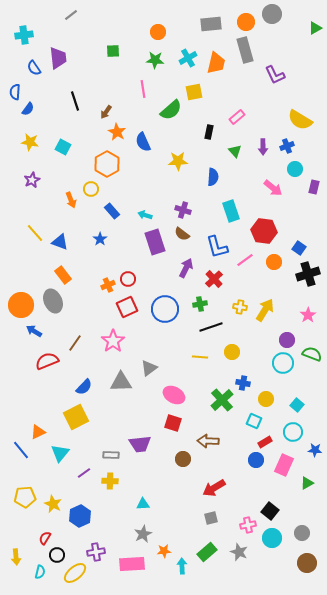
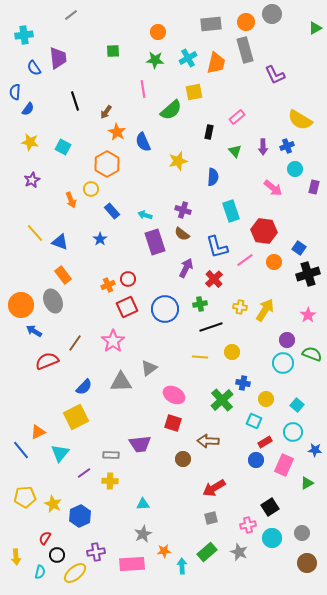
yellow star at (178, 161): rotated 12 degrees counterclockwise
black square at (270, 511): moved 4 px up; rotated 18 degrees clockwise
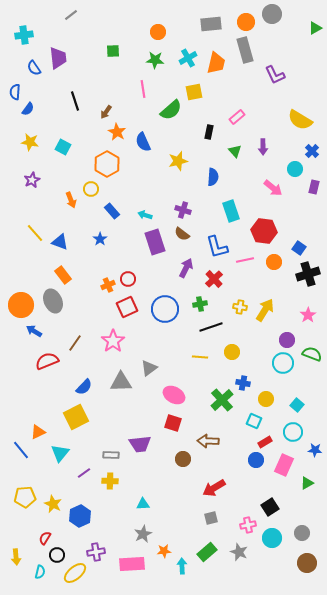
blue cross at (287, 146): moved 25 px right, 5 px down; rotated 24 degrees counterclockwise
pink line at (245, 260): rotated 24 degrees clockwise
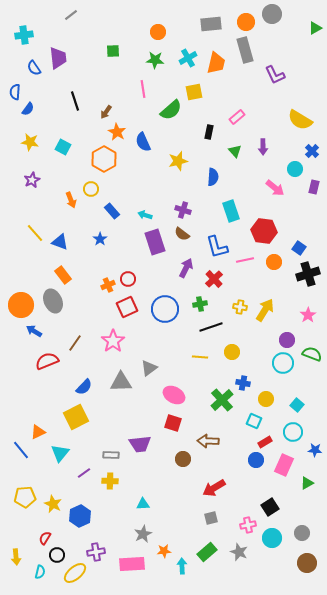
orange hexagon at (107, 164): moved 3 px left, 5 px up
pink arrow at (273, 188): moved 2 px right
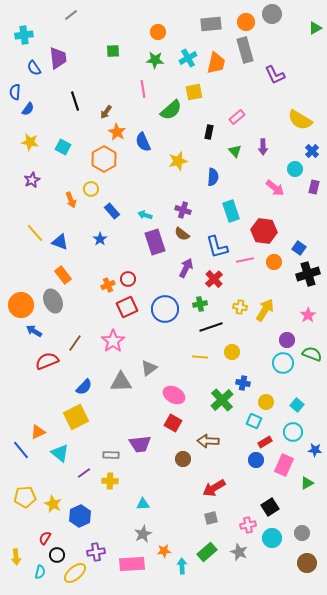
yellow circle at (266, 399): moved 3 px down
red square at (173, 423): rotated 12 degrees clockwise
cyan triangle at (60, 453): rotated 30 degrees counterclockwise
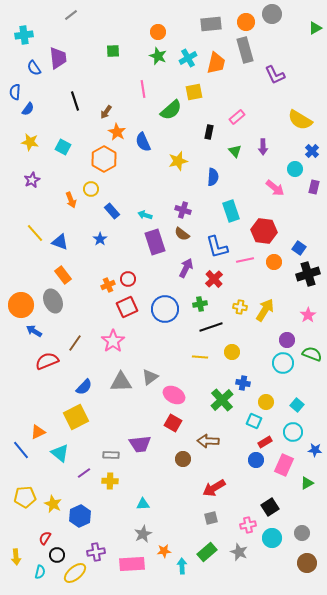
green star at (155, 60): moved 3 px right, 4 px up; rotated 18 degrees clockwise
gray triangle at (149, 368): moved 1 px right, 9 px down
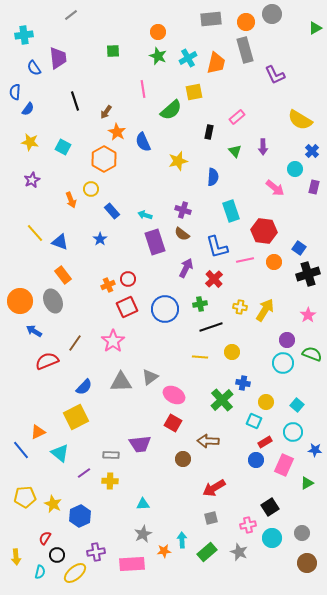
gray rectangle at (211, 24): moved 5 px up
orange circle at (21, 305): moved 1 px left, 4 px up
cyan arrow at (182, 566): moved 26 px up
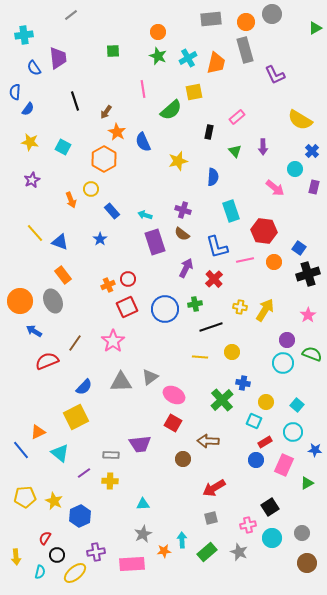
green cross at (200, 304): moved 5 px left
yellow star at (53, 504): moved 1 px right, 3 px up
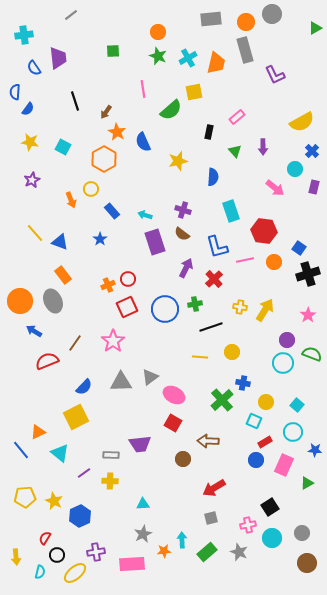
yellow semicircle at (300, 120): moved 2 px right, 2 px down; rotated 60 degrees counterclockwise
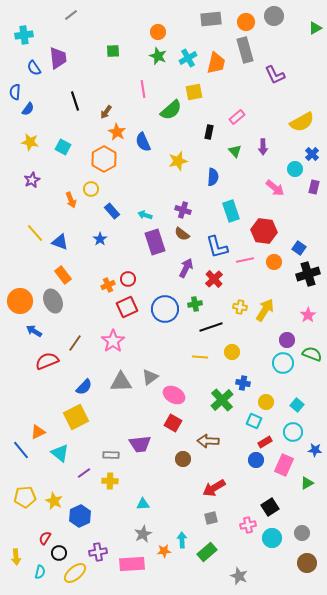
gray circle at (272, 14): moved 2 px right, 2 px down
blue cross at (312, 151): moved 3 px down
purple cross at (96, 552): moved 2 px right
gray star at (239, 552): moved 24 px down
black circle at (57, 555): moved 2 px right, 2 px up
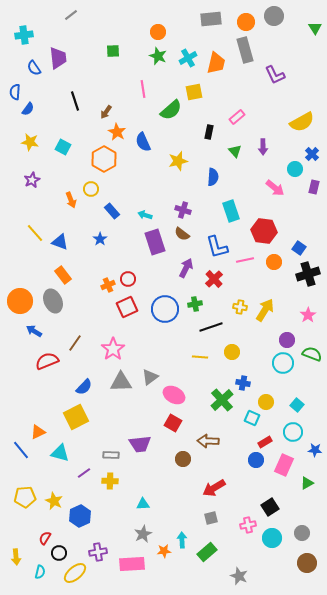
green triangle at (315, 28): rotated 32 degrees counterclockwise
pink star at (113, 341): moved 8 px down
cyan square at (254, 421): moved 2 px left, 3 px up
cyan triangle at (60, 453): rotated 24 degrees counterclockwise
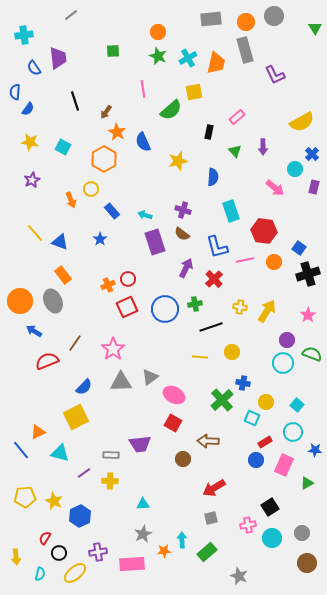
yellow arrow at (265, 310): moved 2 px right, 1 px down
cyan semicircle at (40, 572): moved 2 px down
